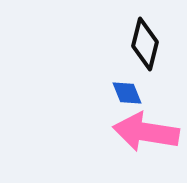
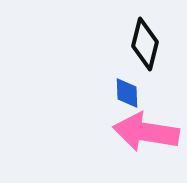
blue diamond: rotated 20 degrees clockwise
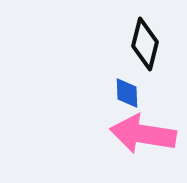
pink arrow: moved 3 px left, 2 px down
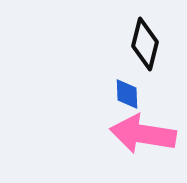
blue diamond: moved 1 px down
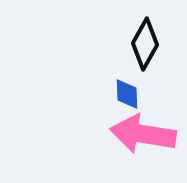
black diamond: rotated 15 degrees clockwise
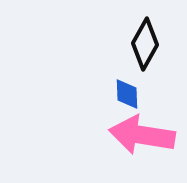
pink arrow: moved 1 px left, 1 px down
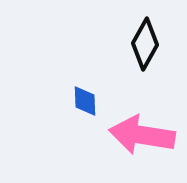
blue diamond: moved 42 px left, 7 px down
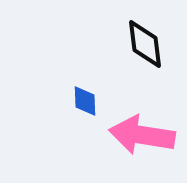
black diamond: rotated 36 degrees counterclockwise
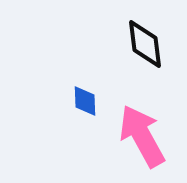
pink arrow: moved 1 px down; rotated 52 degrees clockwise
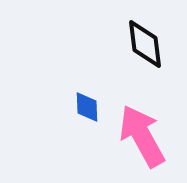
blue diamond: moved 2 px right, 6 px down
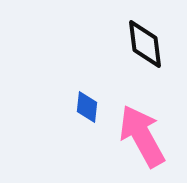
blue diamond: rotated 8 degrees clockwise
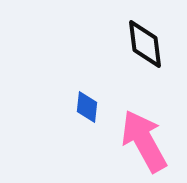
pink arrow: moved 2 px right, 5 px down
